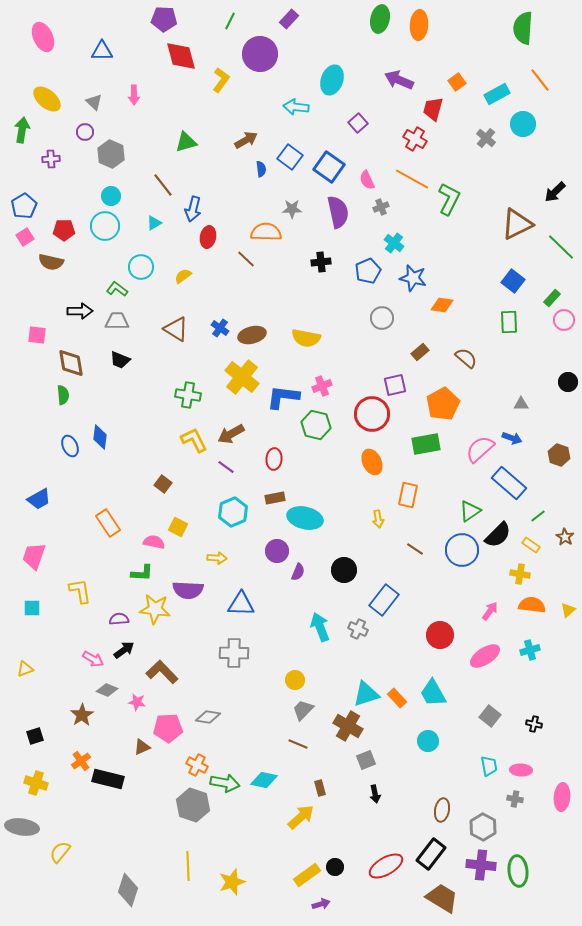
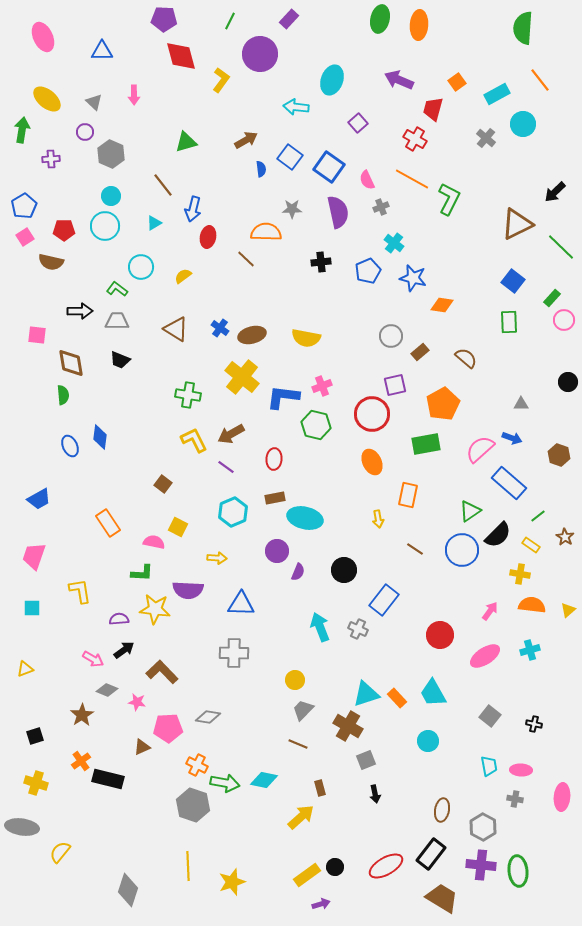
gray circle at (382, 318): moved 9 px right, 18 px down
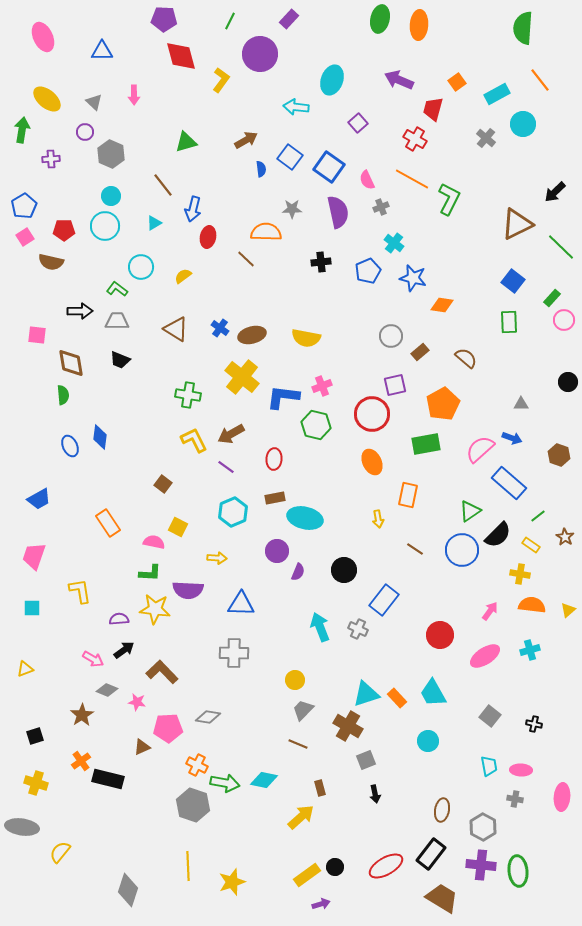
green L-shape at (142, 573): moved 8 px right
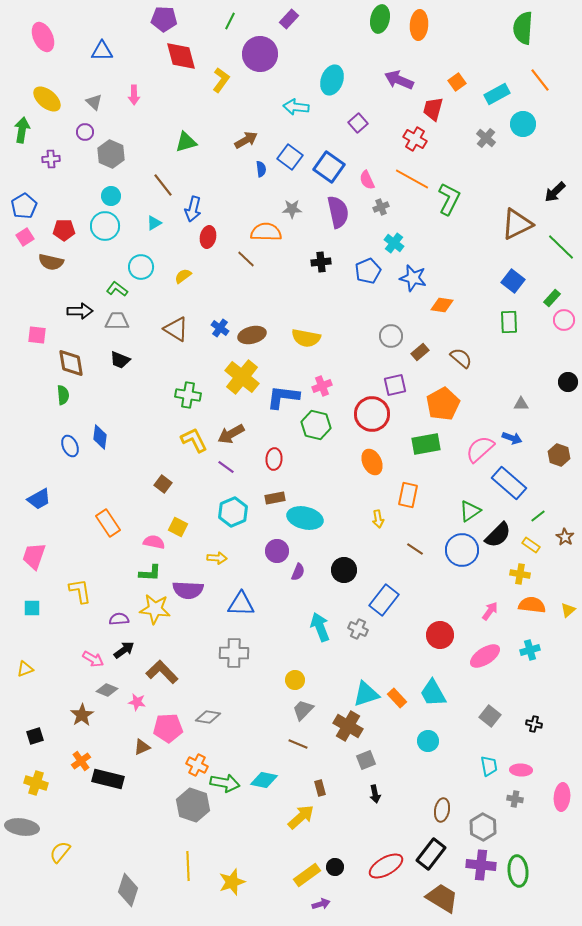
brown semicircle at (466, 358): moved 5 px left
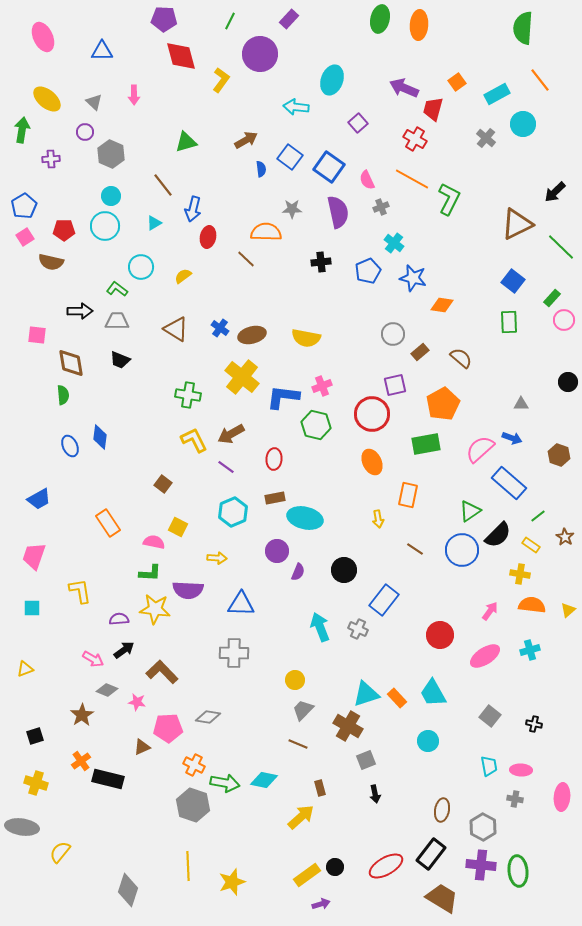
purple arrow at (399, 80): moved 5 px right, 8 px down
gray circle at (391, 336): moved 2 px right, 2 px up
orange cross at (197, 765): moved 3 px left
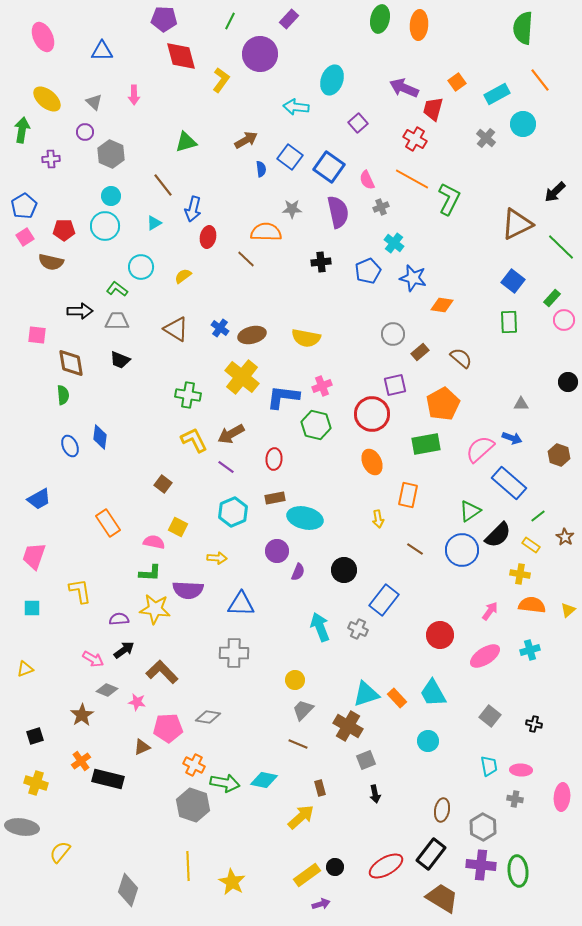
yellow star at (232, 882): rotated 24 degrees counterclockwise
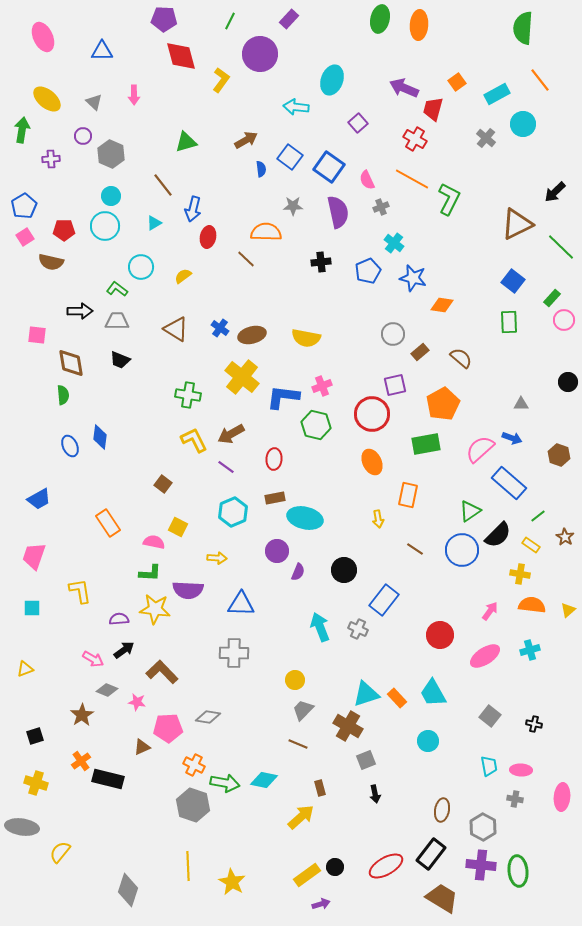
purple circle at (85, 132): moved 2 px left, 4 px down
gray star at (292, 209): moved 1 px right, 3 px up
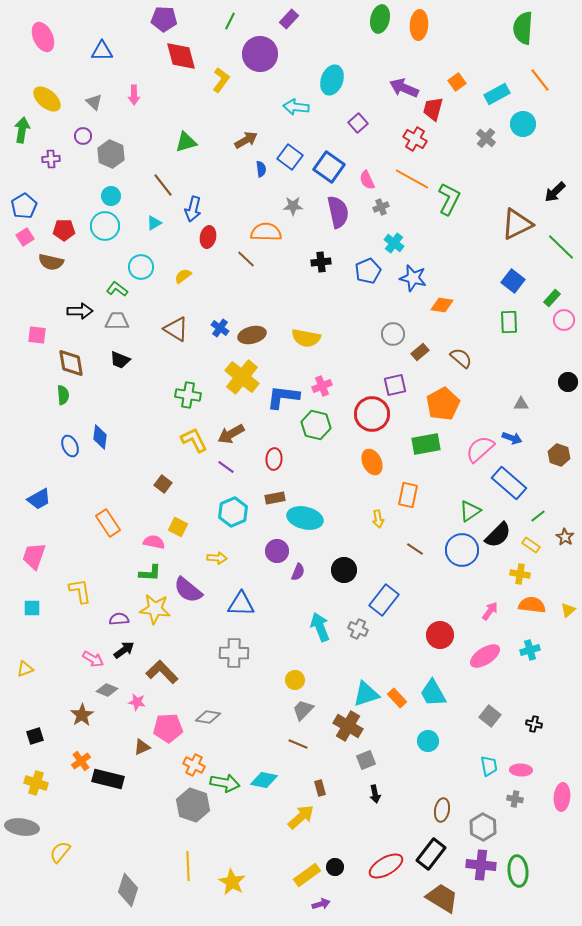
purple semicircle at (188, 590): rotated 36 degrees clockwise
